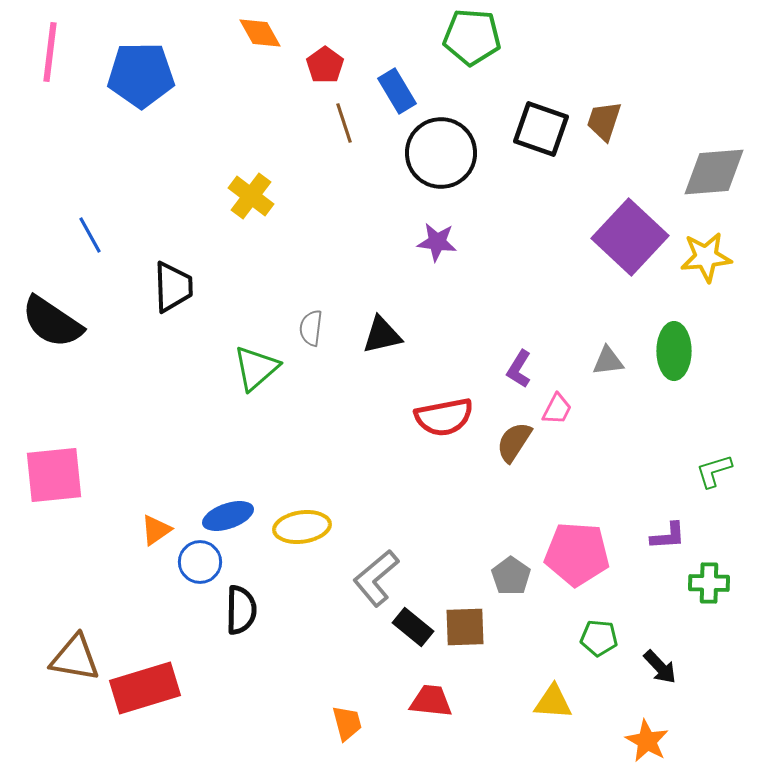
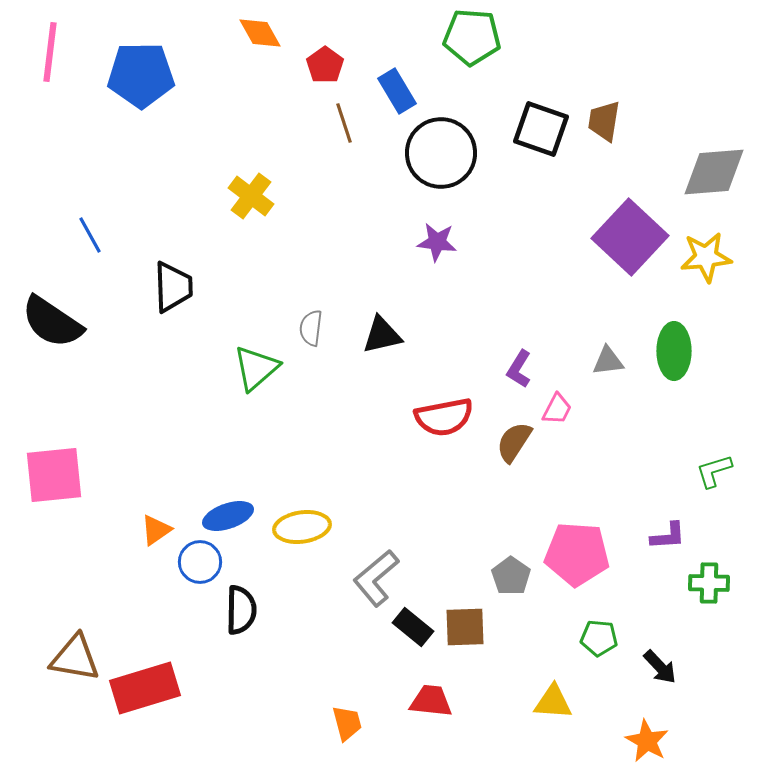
brown trapezoid at (604, 121): rotated 9 degrees counterclockwise
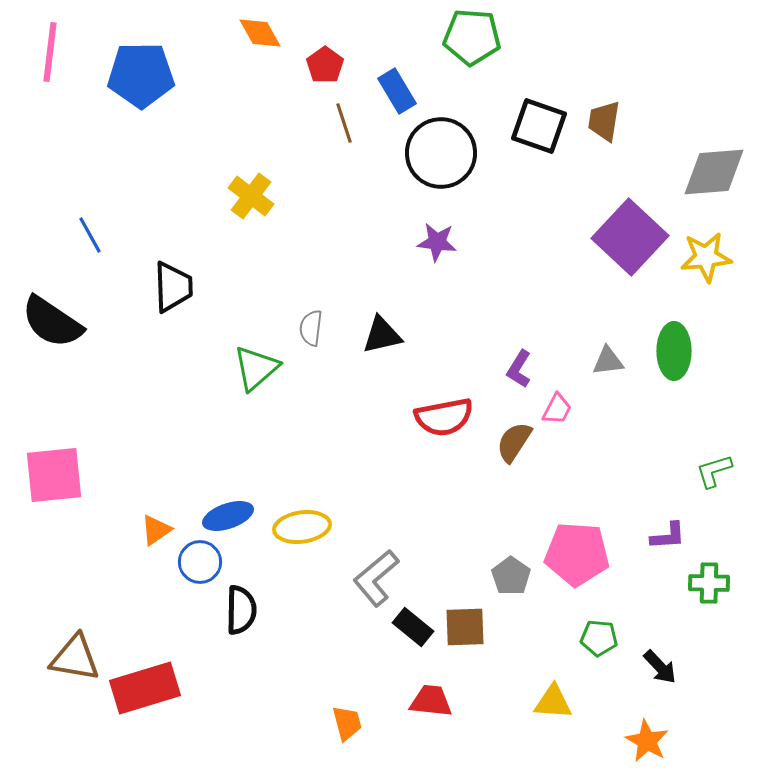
black square at (541, 129): moved 2 px left, 3 px up
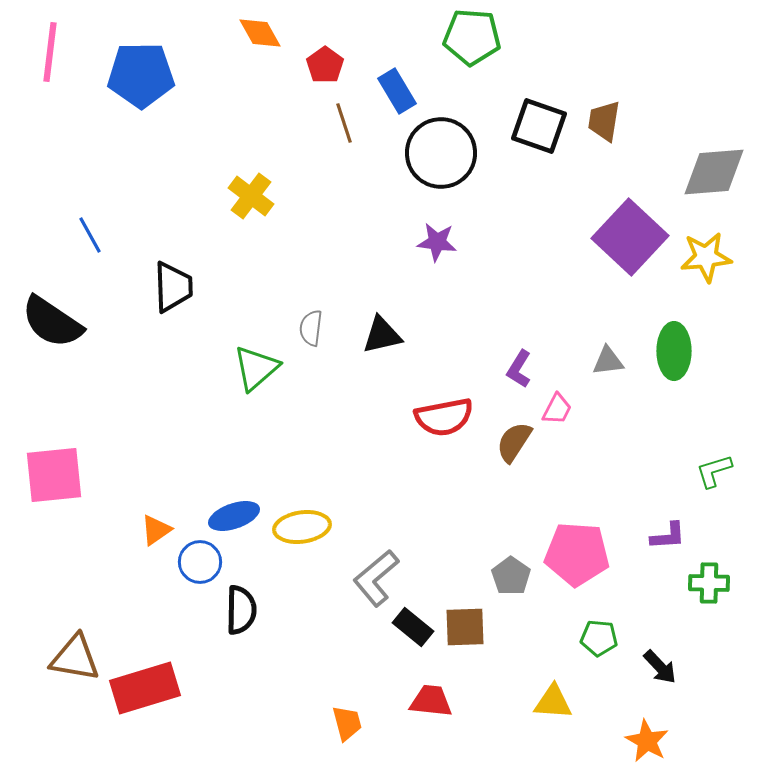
blue ellipse at (228, 516): moved 6 px right
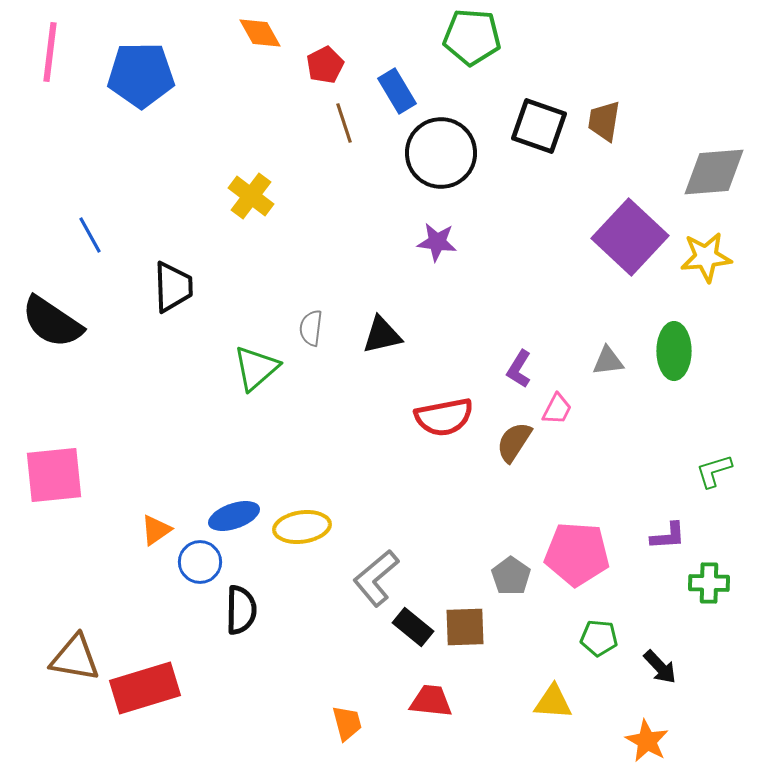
red pentagon at (325, 65): rotated 9 degrees clockwise
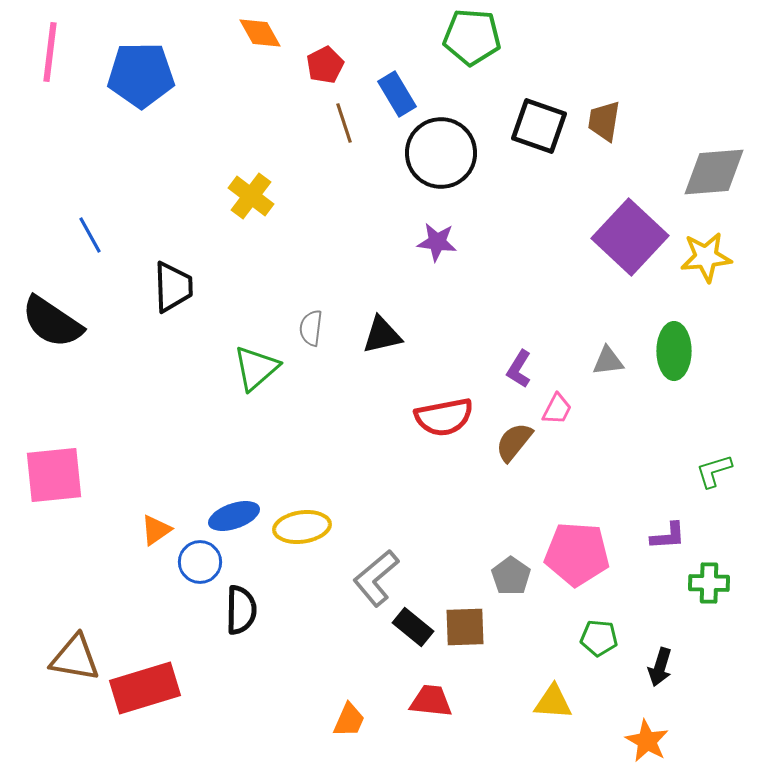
blue rectangle at (397, 91): moved 3 px down
brown semicircle at (514, 442): rotated 6 degrees clockwise
black arrow at (660, 667): rotated 60 degrees clockwise
orange trapezoid at (347, 723): moved 2 px right, 3 px up; rotated 39 degrees clockwise
